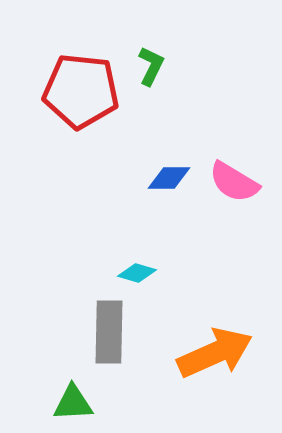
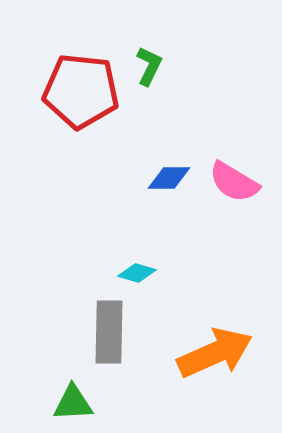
green L-shape: moved 2 px left
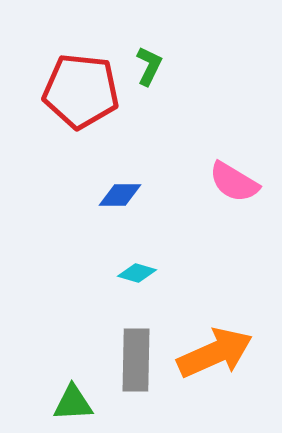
blue diamond: moved 49 px left, 17 px down
gray rectangle: moved 27 px right, 28 px down
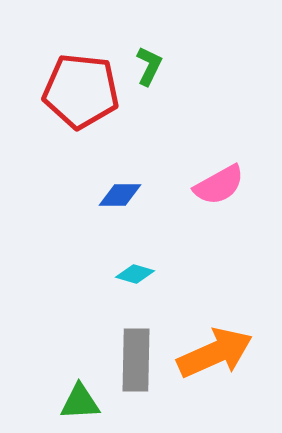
pink semicircle: moved 15 px left, 3 px down; rotated 60 degrees counterclockwise
cyan diamond: moved 2 px left, 1 px down
green triangle: moved 7 px right, 1 px up
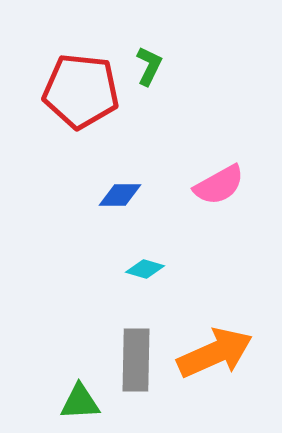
cyan diamond: moved 10 px right, 5 px up
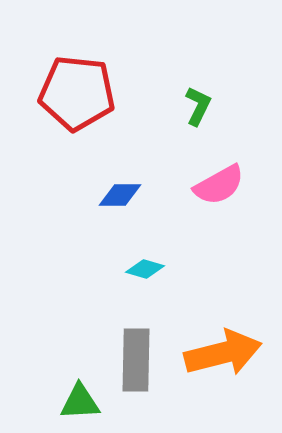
green L-shape: moved 49 px right, 40 px down
red pentagon: moved 4 px left, 2 px down
orange arrow: moved 8 px right; rotated 10 degrees clockwise
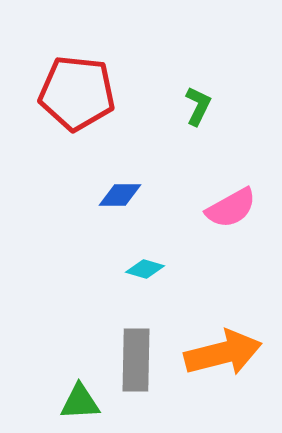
pink semicircle: moved 12 px right, 23 px down
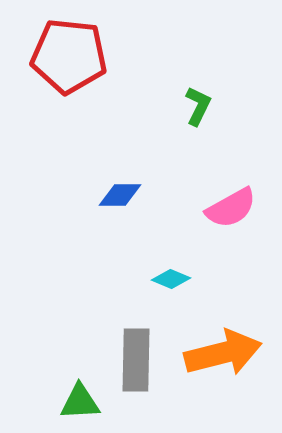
red pentagon: moved 8 px left, 37 px up
cyan diamond: moved 26 px right, 10 px down; rotated 6 degrees clockwise
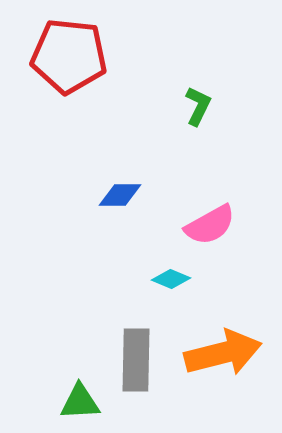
pink semicircle: moved 21 px left, 17 px down
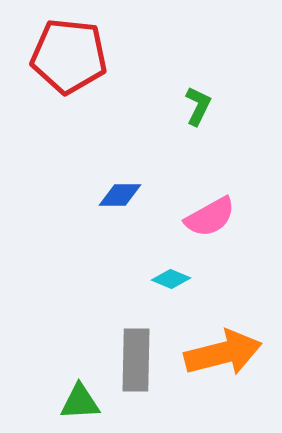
pink semicircle: moved 8 px up
